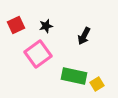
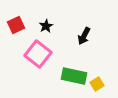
black star: rotated 16 degrees counterclockwise
pink square: rotated 16 degrees counterclockwise
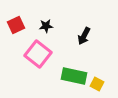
black star: rotated 24 degrees clockwise
yellow square: rotated 32 degrees counterclockwise
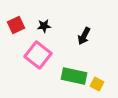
black star: moved 2 px left
pink square: moved 1 px down
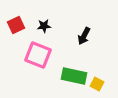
pink square: rotated 16 degrees counterclockwise
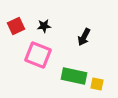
red square: moved 1 px down
black arrow: moved 1 px down
yellow square: rotated 16 degrees counterclockwise
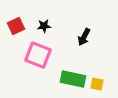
green rectangle: moved 1 px left, 3 px down
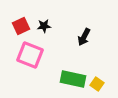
red square: moved 5 px right
pink square: moved 8 px left
yellow square: rotated 24 degrees clockwise
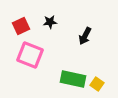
black star: moved 6 px right, 4 px up
black arrow: moved 1 px right, 1 px up
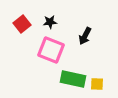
red square: moved 1 px right, 2 px up; rotated 12 degrees counterclockwise
pink square: moved 21 px right, 5 px up
yellow square: rotated 32 degrees counterclockwise
